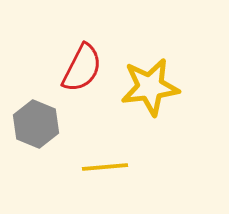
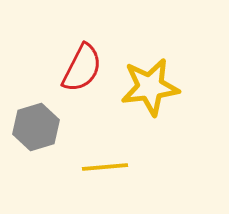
gray hexagon: moved 3 px down; rotated 21 degrees clockwise
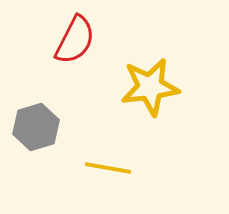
red semicircle: moved 7 px left, 28 px up
yellow line: moved 3 px right, 1 px down; rotated 15 degrees clockwise
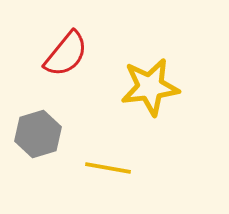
red semicircle: moved 9 px left, 14 px down; rotated 12 degrees clockwise
gray hexagon: moved 2 px right, 7 px down
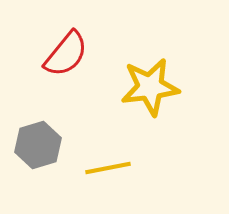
gray hexagon: moved 11 px down
yellow line: rotated 21 degrees counterclockwise
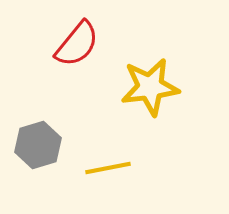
red semicircle: moved 11 px right, 10 px up
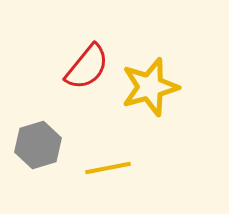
red semicircle: moved 10 px right, 23 px down
yellow star: rotated 8 degrees counterclockwise
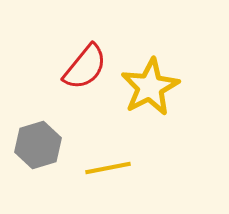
red semicircle: moved 2 px left
yellow star: rotated 12 degrees counterclockwise
